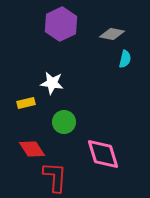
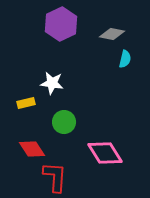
pink diamond: moved 2 px right, 1 px up; rotated 15 degrees counterclockwise
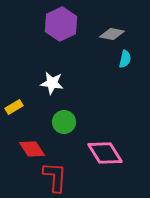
yellow rectangle: moved 12 px left, 4 px down; rotated 18 degrees counterclockwise
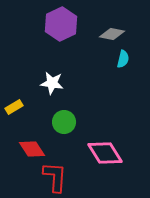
cyan semicircle: moved 2 px left
